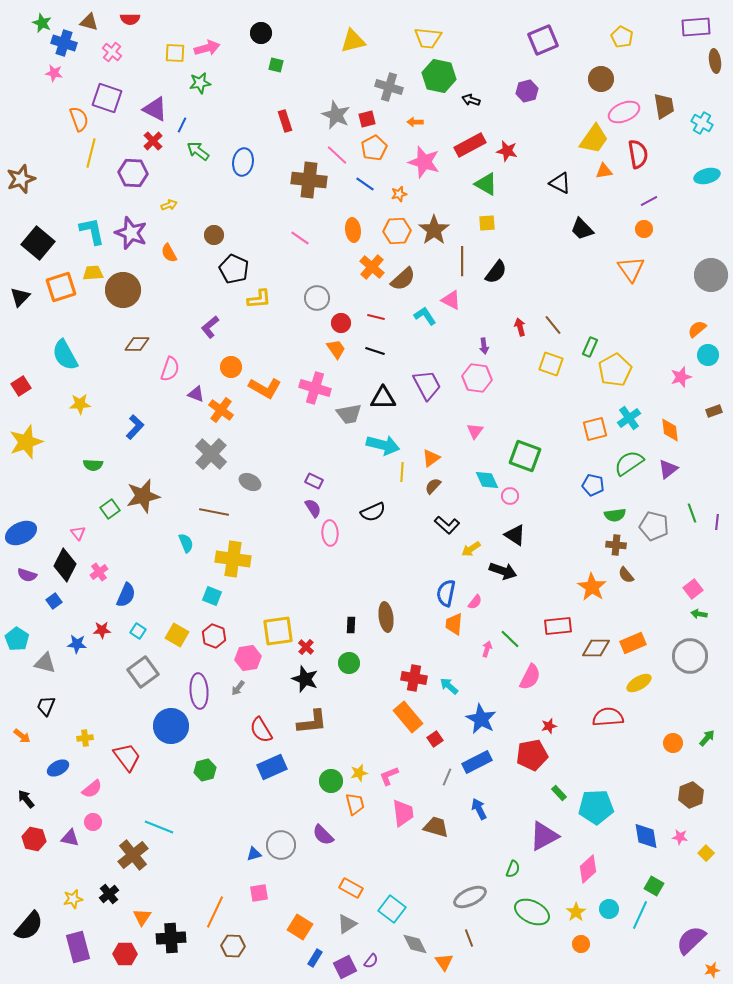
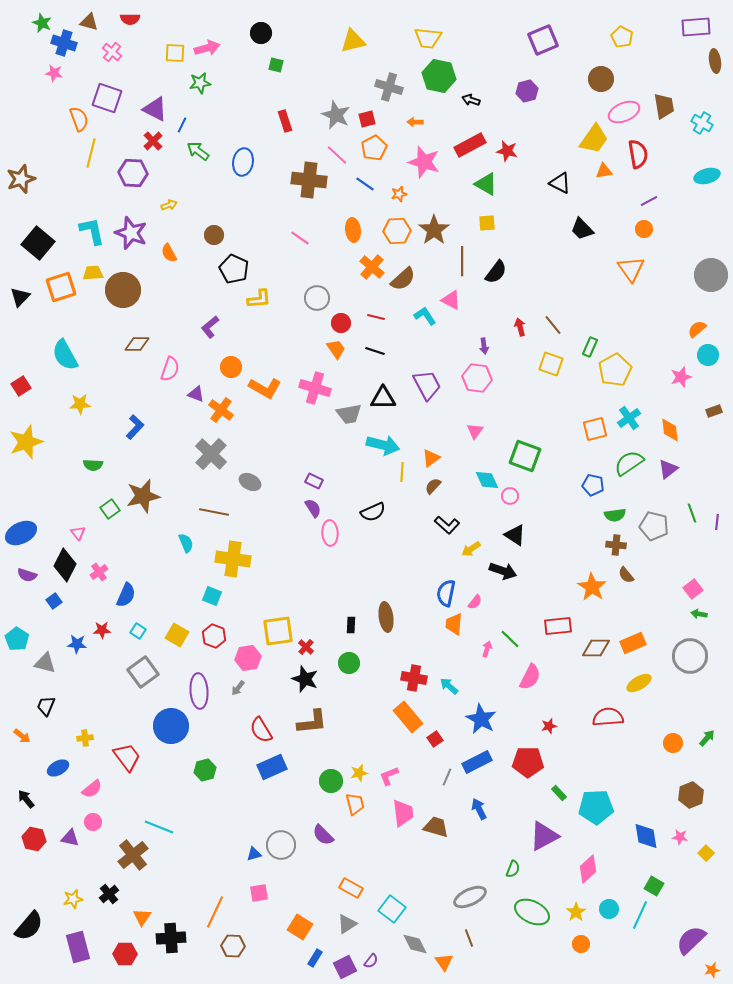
red pentagon at (532, 755): moved 4 px left, 7 px down; rotated 12 degrees clockwise
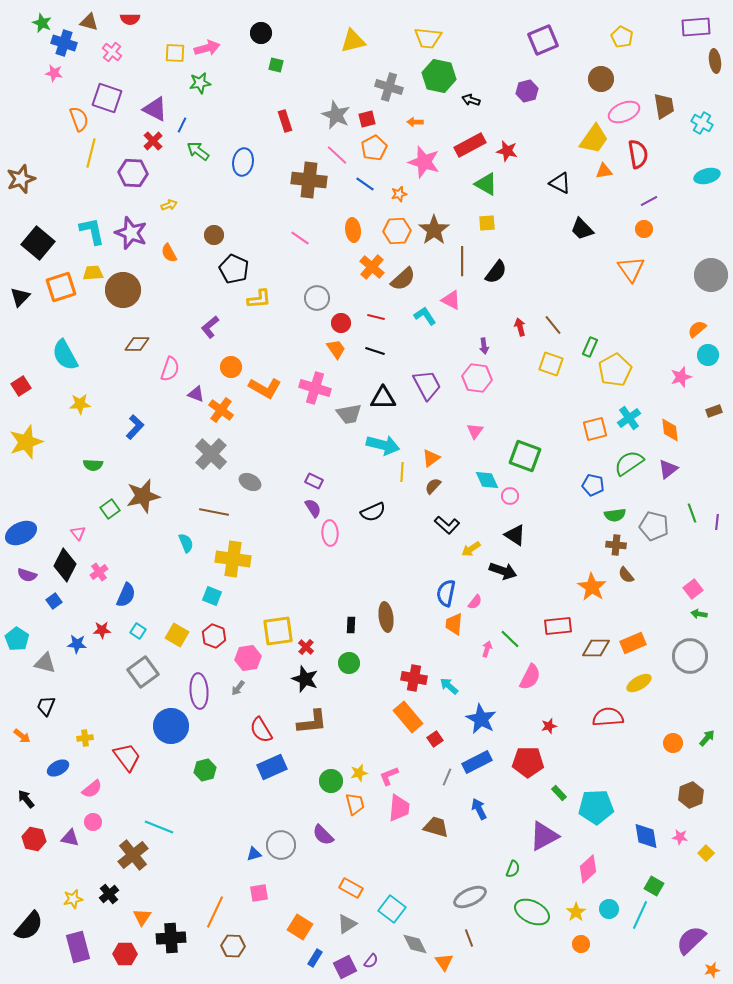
pink trapezoid at (403, 813): moved 4 px left, 5 px up; rotated 12 degrees clockwise
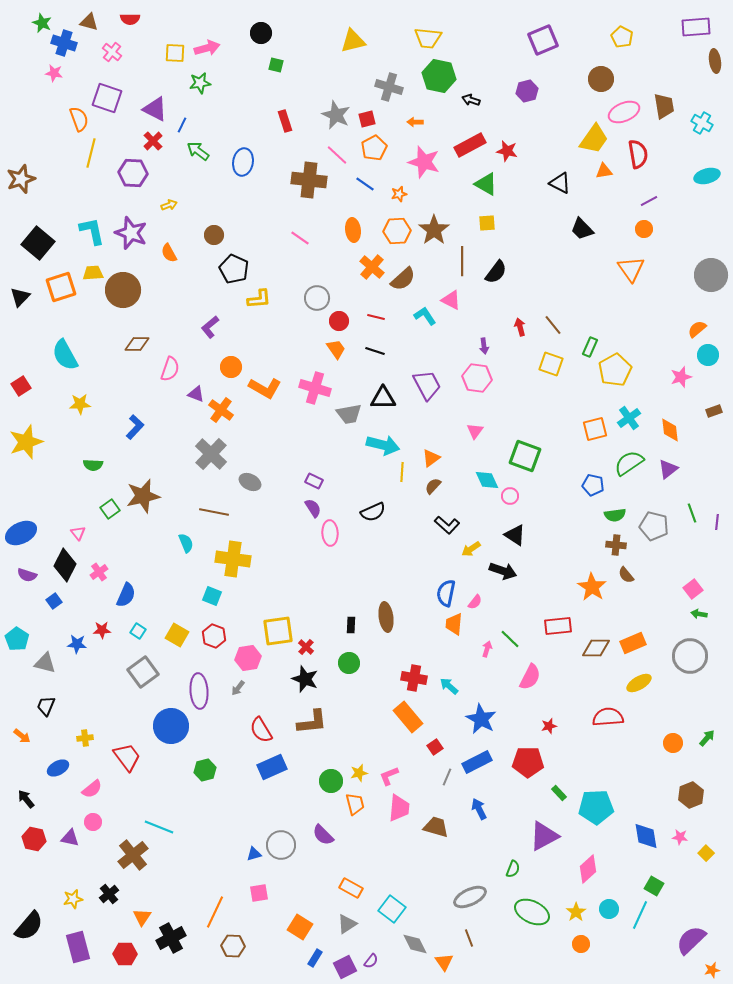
red circle at (341, 323): moved 2 px left, 2 px up
red square at (435, 739): moved 8 px down
black cross at (171, 938): rotated 24 degrees counterclockwise
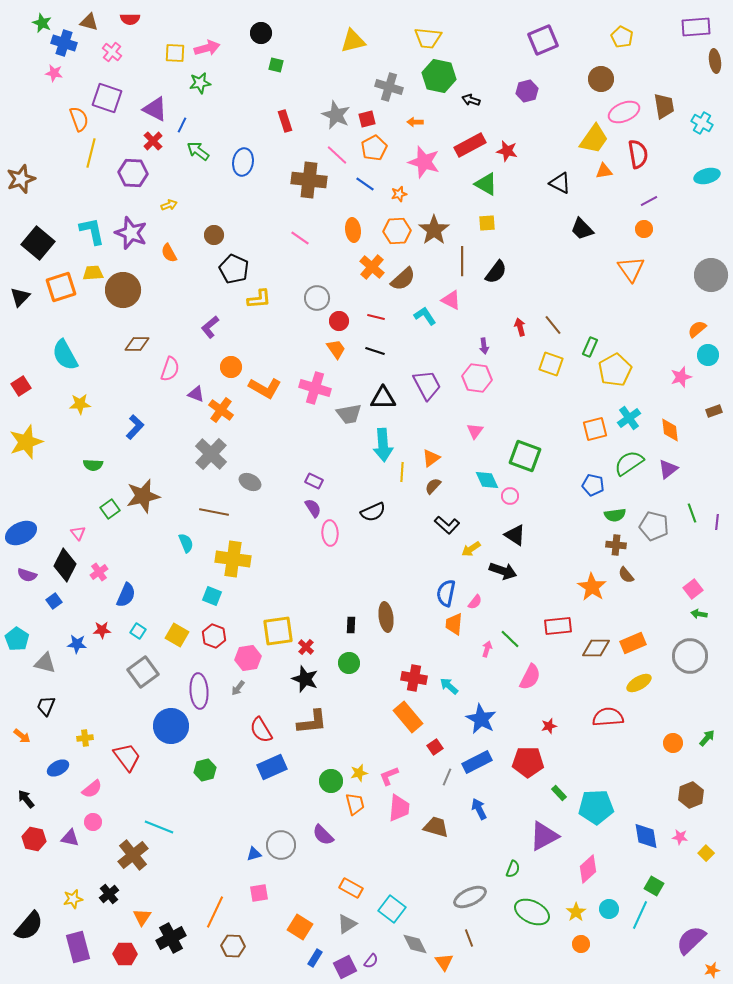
cyan arrow at (383, 445): rotated 72 degrees clockwise
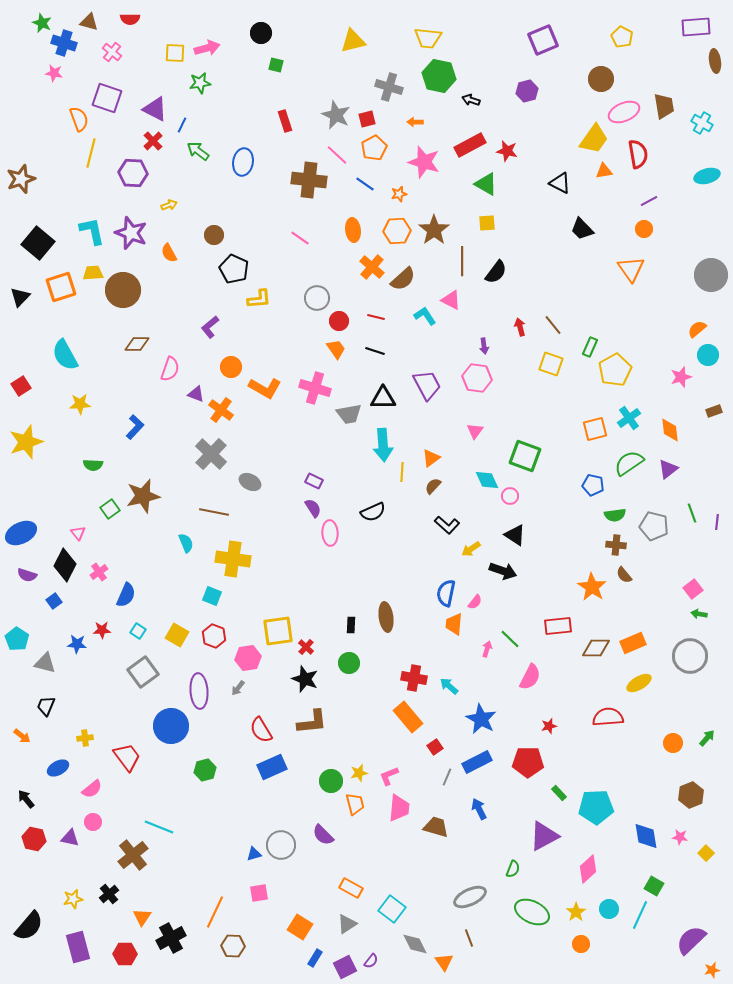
brown semicircle at (626, 575): moved 2 px left
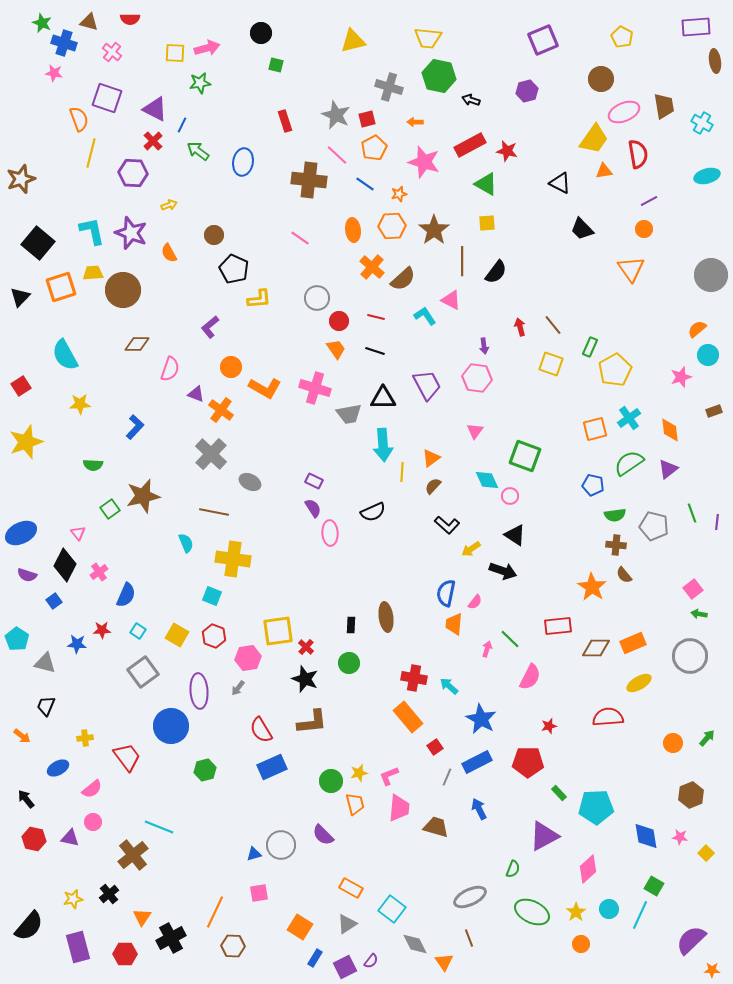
orange hexagon at (397, 231): moved 5 px left, 5 px up
orange star at (712, 970): rotated 14 degrees clockwise
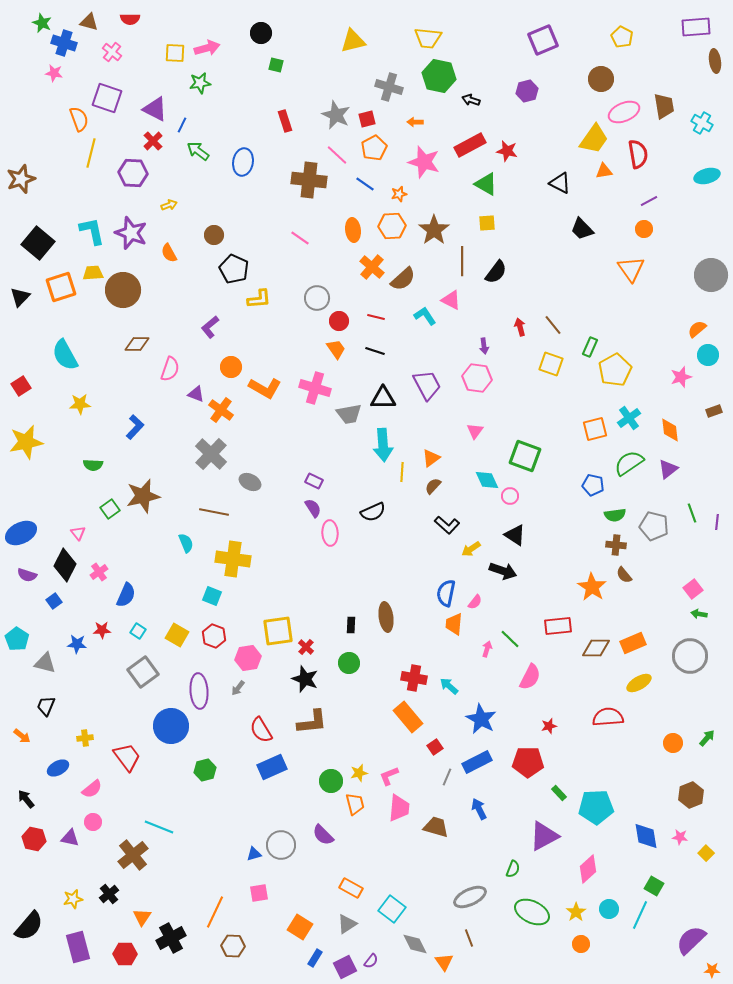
yellow star at (26, 442): rotated 8 degrees clockwise
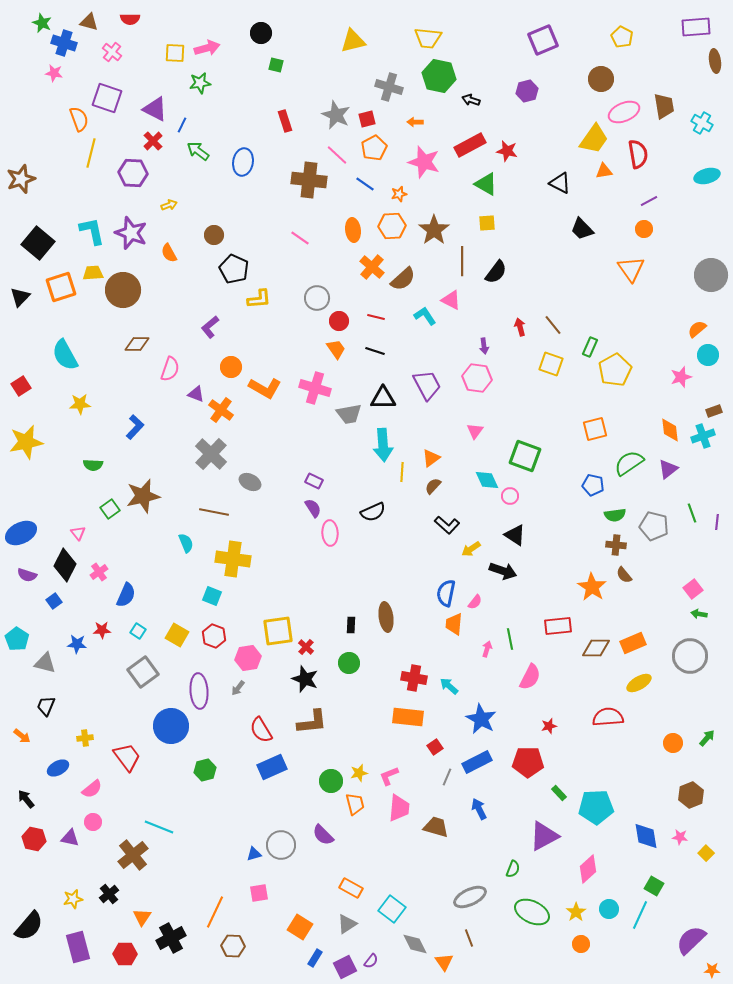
cyan cross at (629, 418): moved 74 px right, 18 px down; rotated 15 degrees clockwise
green line at (510, 639): rotated 35 degrees clockwise
orange rectangle at (408, 717): rotated 44 degrees counterclockwise
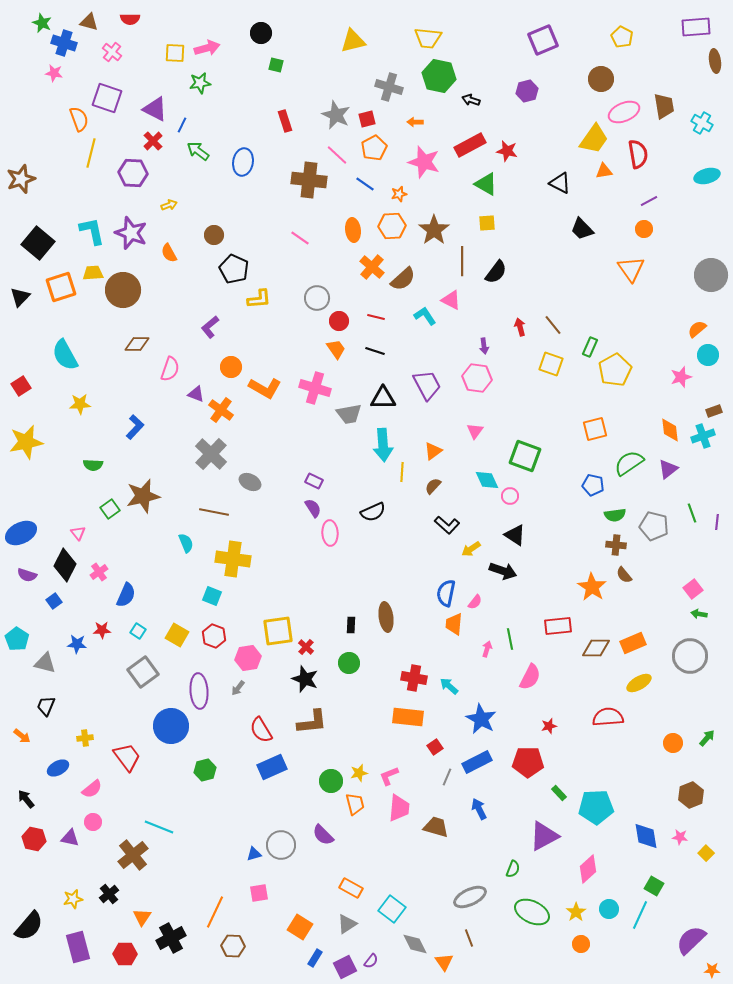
orange triangle at (431, 458): moved 2 px right, 7 px up
